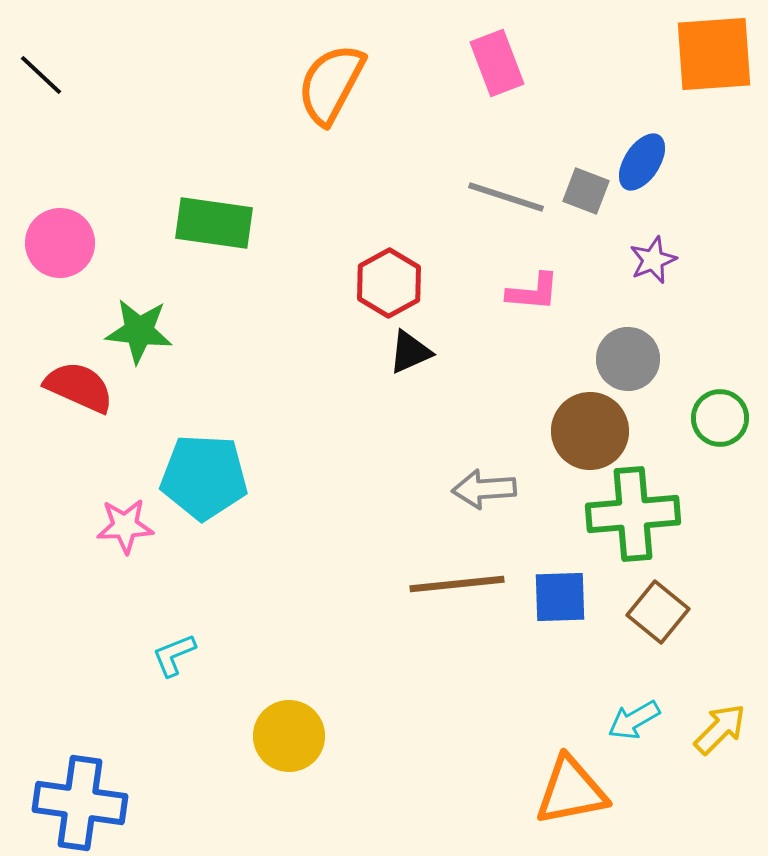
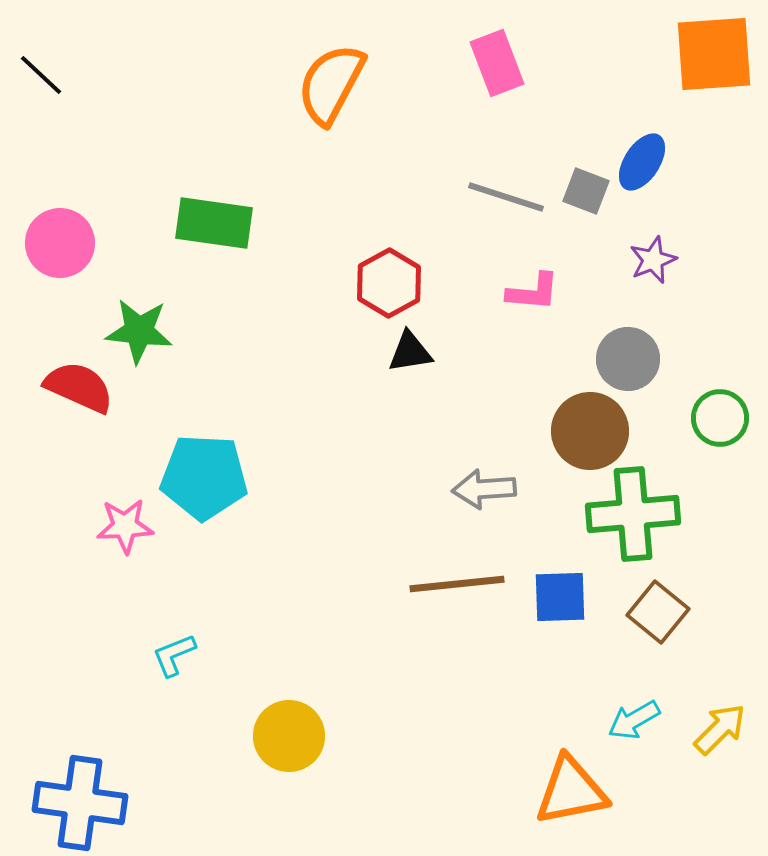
black triangle: rotated 15 degrees clockwise
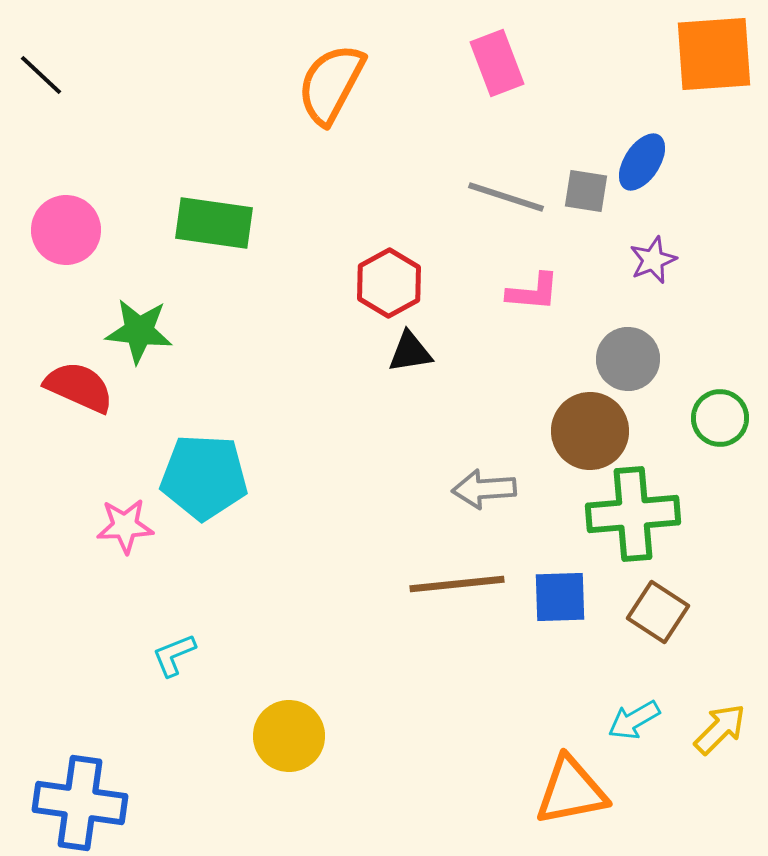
gray square: rotated 12 degrees counterclockwise
pink circle: moved 6 px right, 13 px up
brown square: rotated 6 degrees counterclockwise
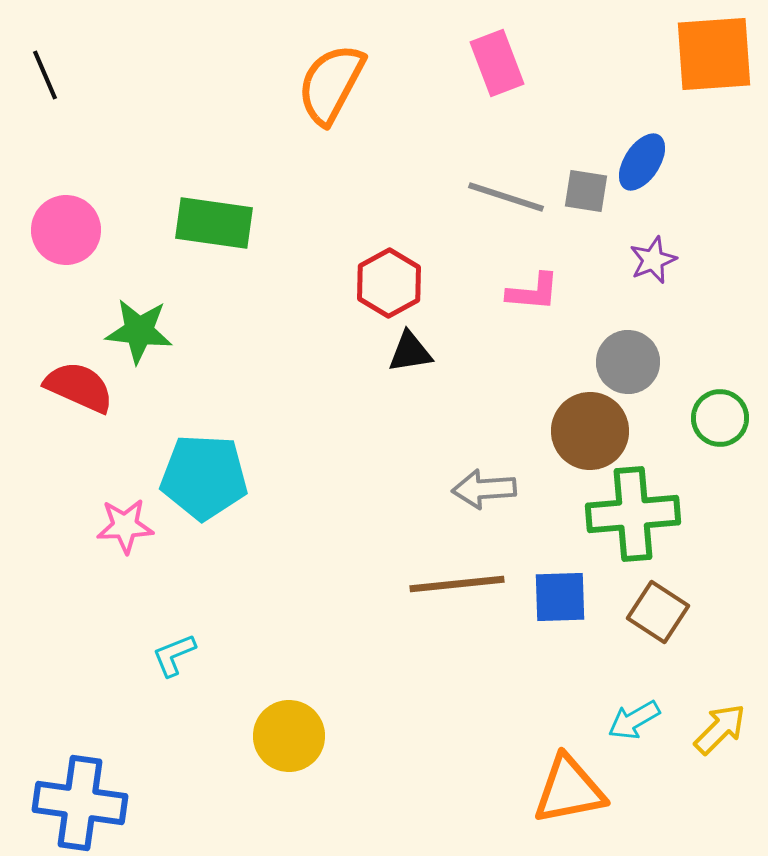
black line: moved 4 px right; rotated 24 degrees clockwise
gray circle: moved 3 px down
orange triangle: moved 2 px left, 1 px up
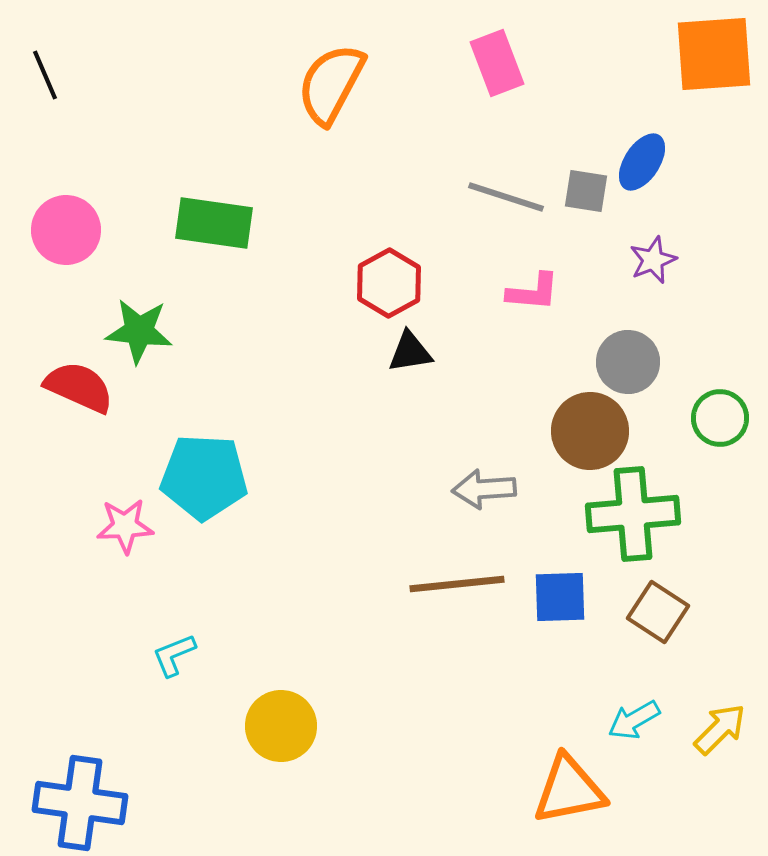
yellow circle: moved 8 px left, 10 px up
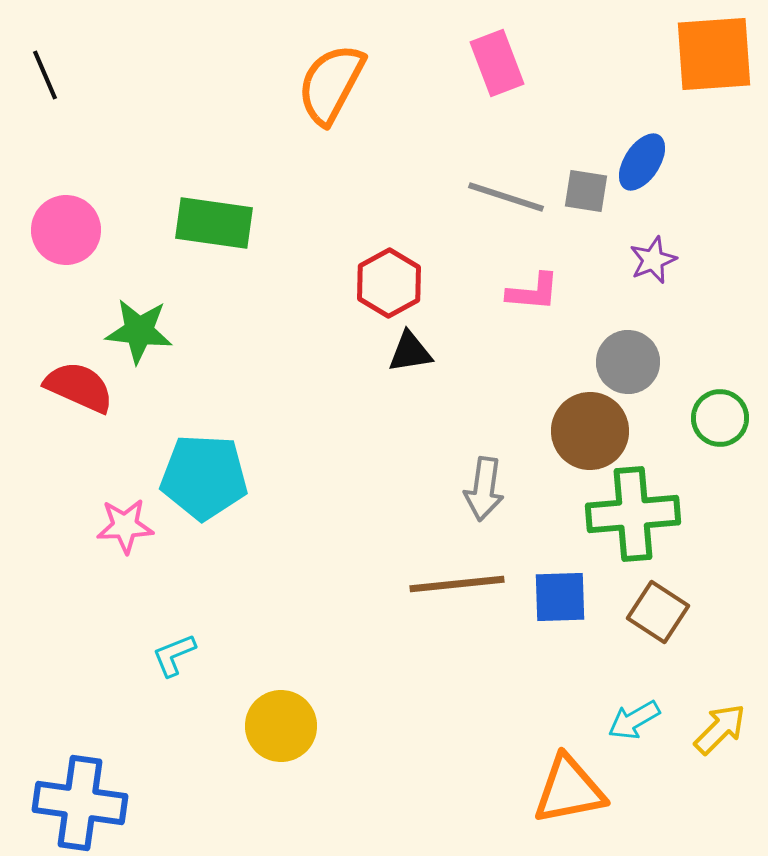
gray arrow: rotated 78 degrees counterclockwise
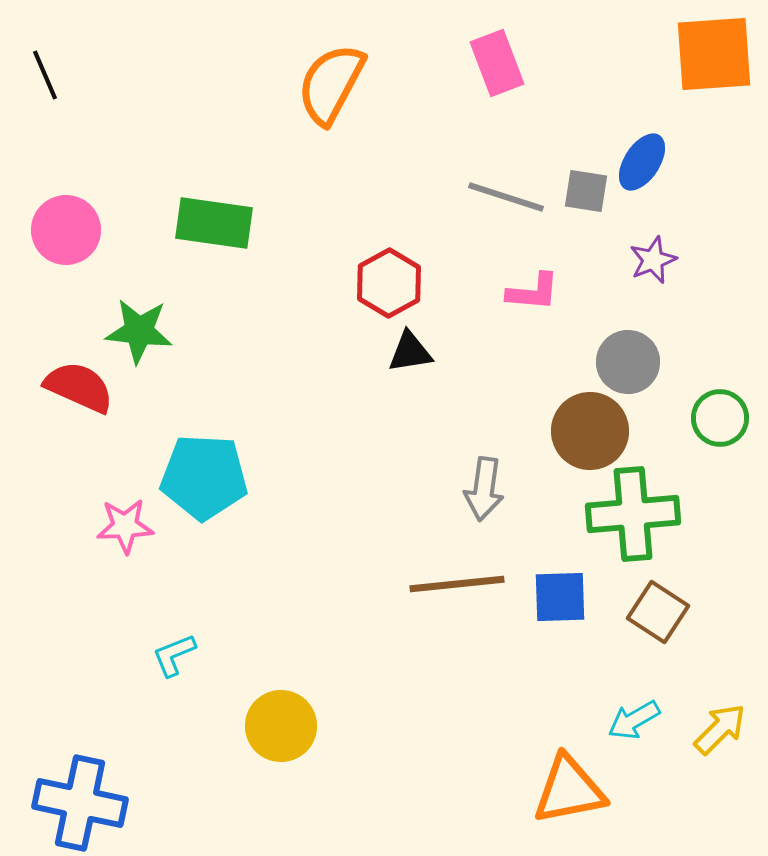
blue cross: rotated 4 degrees clockwise
